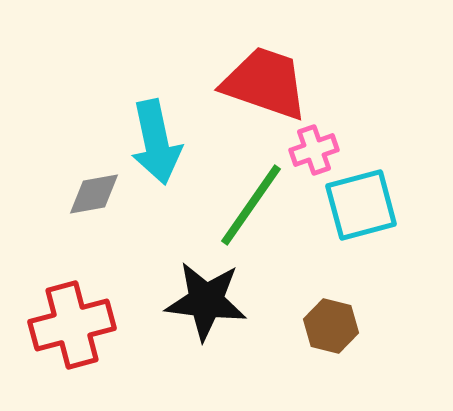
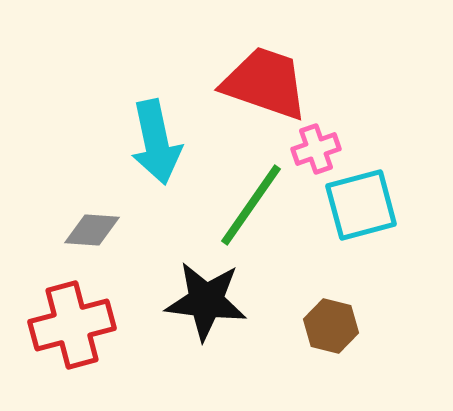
pink cross: moved 2 px right, 1 px up
gray diamond: moved 2 px left, 36 px down; rotated 14 degrees clockwise
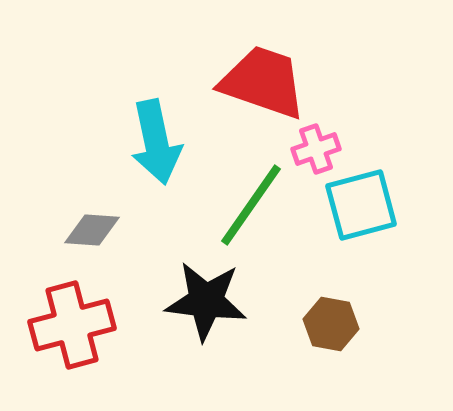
red trapezoid: moved 2 px left, 1 px up
brown hexagon: moved 2 px up; rotated 4 degrees counterclockwise
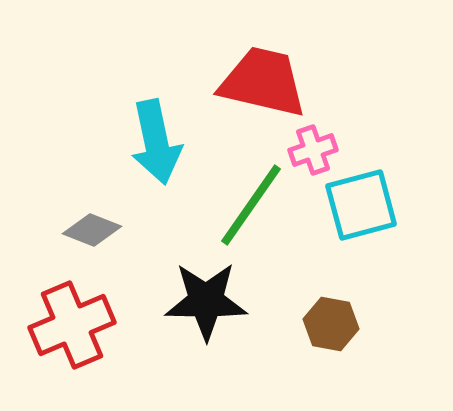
red trapezoid: rotated 6 degrees counterclockwise
pink cross: moved 3 px left, 1 px down
gray diamond: rotated 18 degrees clockwise
black star: rotated 6 degrees counterclockwise
red cross: rotated 8 degrees counterclockwise
